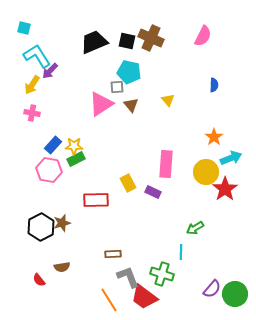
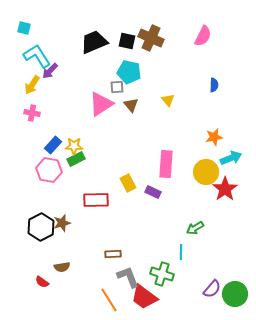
orange star: rotated 24 degrees clockwise
red semicircle: moved 3 px right, 2 px down; rotated 16 degrees counterclockwise
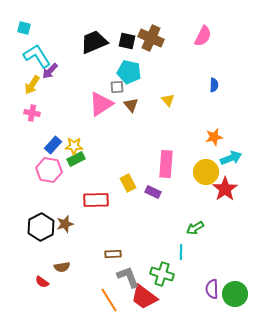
brown star: moved 3 px right, 1 px down
purple semicircle: rotated 138 degrees clockwise
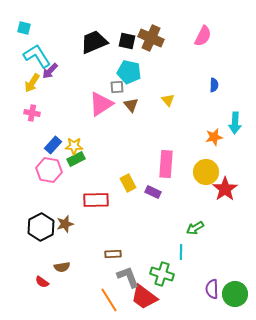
yellow arrow: moved 2 px up
cyan arrow: moved 4 px right, 35 px up; rotated 115 degrees clockwise
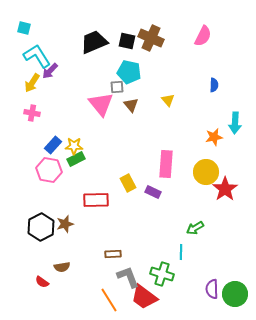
pink triangle: rotated 36 degrees counterclockwise
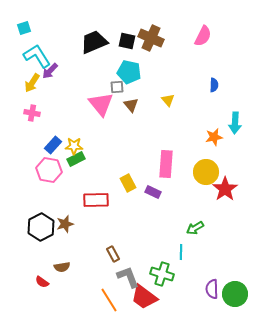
cyan square: rotated 32 degrees counterclockwise
brown rectangle: rotated 63 degrees clockwise
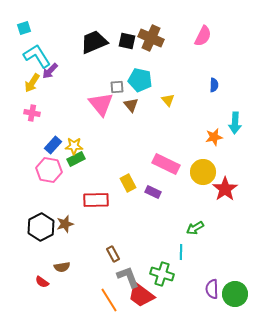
cyan pentagon: moved 11 px right, 8 px down
pink rectangle: rotated 68 degrees counterclockwise
yellow circle: moved 3 px left
red trapezoid: moved 3 px left, 2 px up
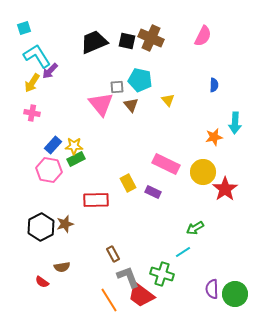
cyan line: moved 2 px right; rotated 56 degrees clockwise
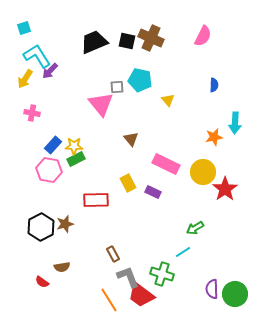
yellow arrow: moved 7 px left, 4 px up
brown triangle: moved 34 px down
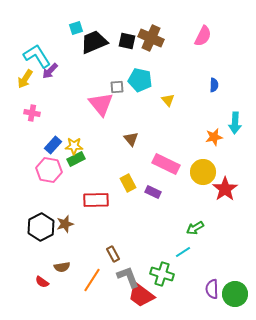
cyan square: moved 52 px right
orange line: moved 17 px left, 20 px up; rotated 65 degrees clockwise
